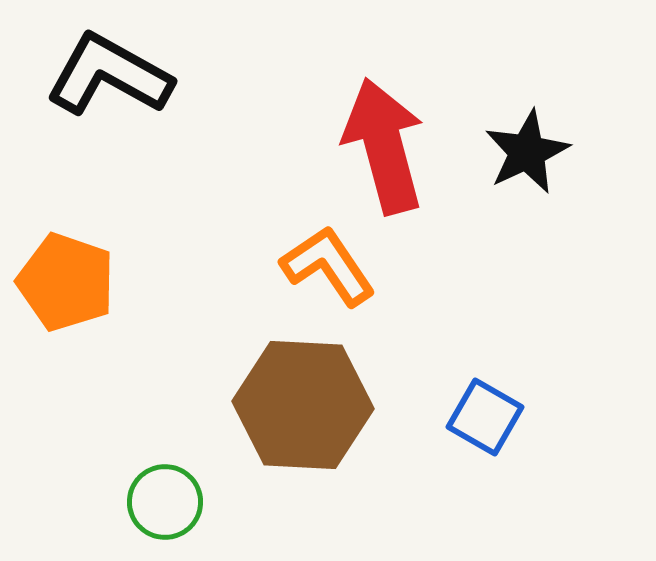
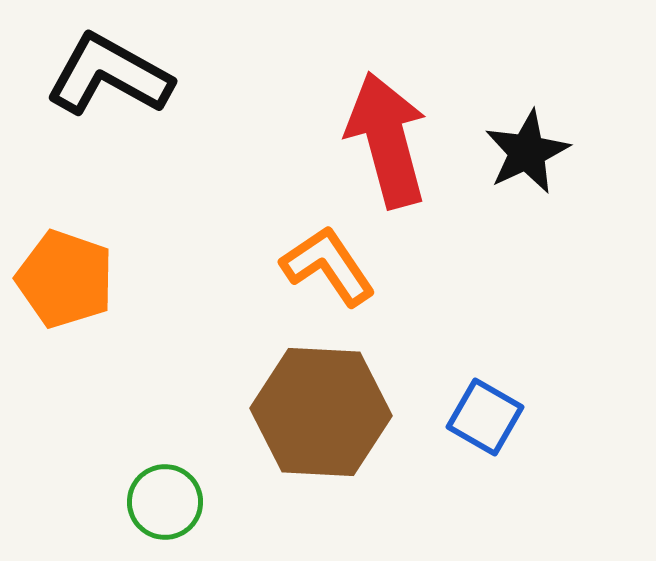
red arrow: moved 3 px right, 6 px up
orange pentagon: moved 1 px left, 3 px up
brown hexagon: moved 18 px right, 7 px down
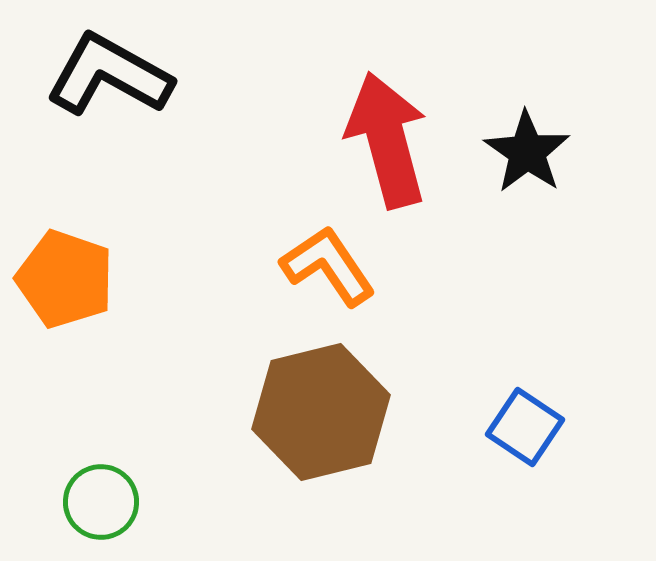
black star: rotated 12 degrees counterclockwise
brown hexagon: rotated 17 degrees counterclockwise
blue square: moved 40 px right, 10 px down; rotated 4 degrees clockwise
green circle: moved 64 px left
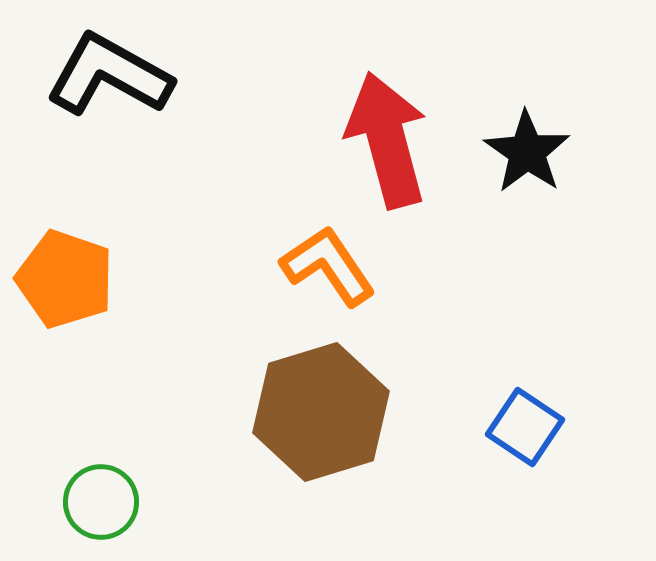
brown hexagon: rotated 3 degrees counterclockwise
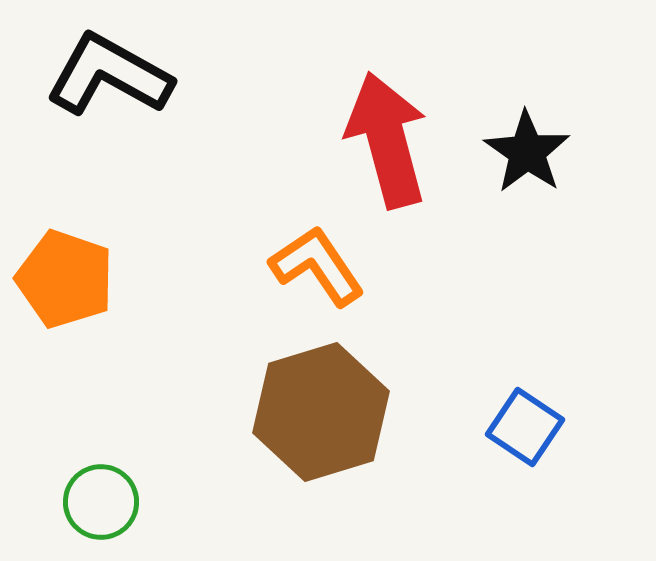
orange L-shape: moved 11 px left
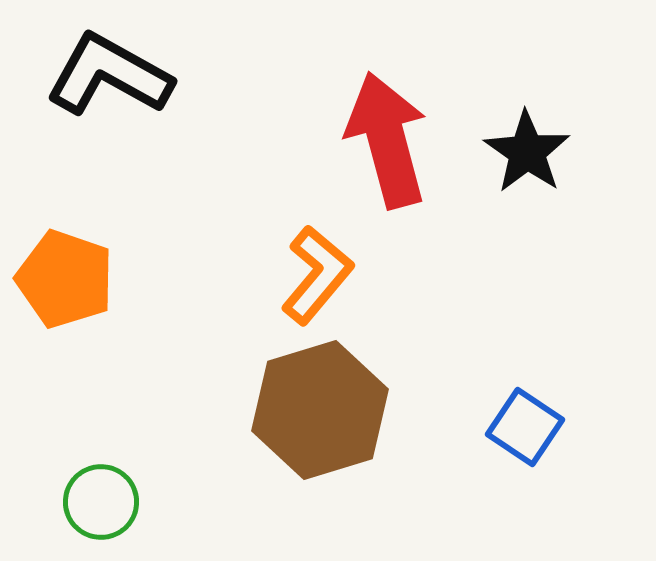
orange L-shape: moved 9 px down; rotated 74 degrees clockwise
brown hexagon: moved 1 px left, 2 px up
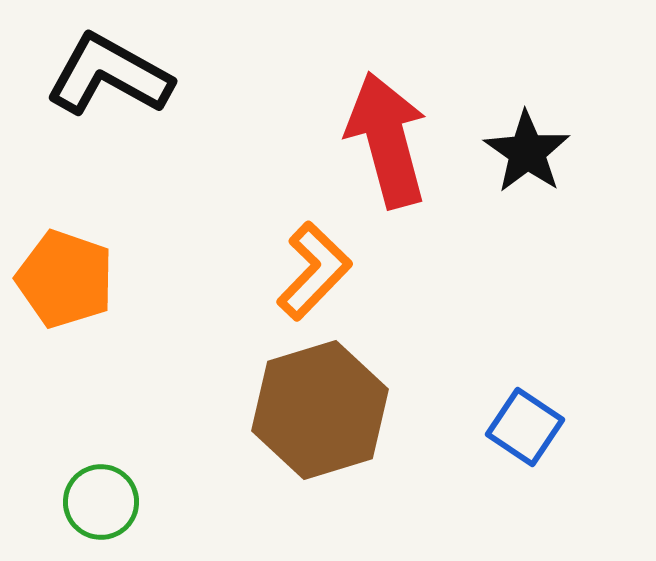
orange L-shape: moved 3 px left, 4 px up; rotated 4 degrees clockwise
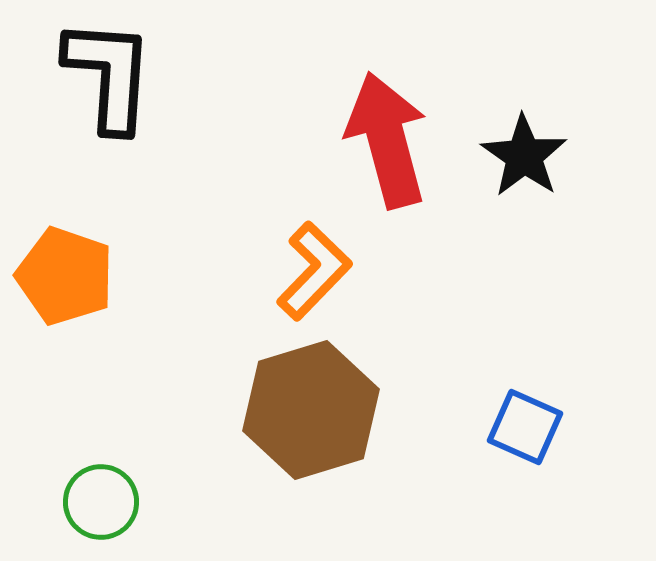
black L-shape: rotated 65 degrees clockwise
black star: moved 3 px left, 4 px down
orange pentagon: moved 3 px up
brown hexagon: moved 9 px left
blue square: rotated 10 degrees counterclockwise
